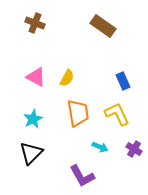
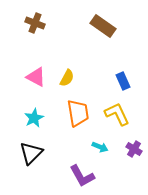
cyan star: moved 1 px right, 1 px up
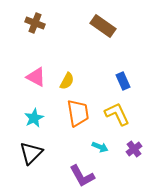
yellow semicircle: moved 3 px down
purple cross: rotated 21 degrees clockwise
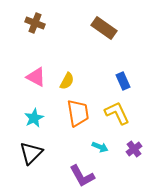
brown rectangle: moved 1 px right, 2 px down
yellow L-shape: moved 1 px up
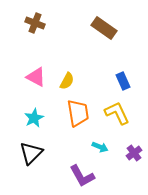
purple cross: moved 4 px down
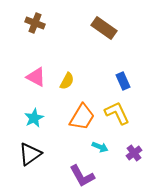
orange trapezoid: moved 4 px right, 4 px down; rotated 40 degrees clockwise
black triangle: moved 1 px left, 1 px down; rotated 10 degrees clockwise
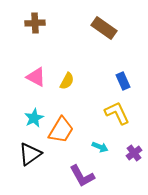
brown cross: rotated 24 degrees counterclockwise
orange trapezoid: moved 21 px left, 13 px down
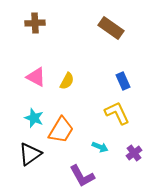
brown rectangle: moved 7 px right
cyan star: rotated 24 degrees counterclockwise
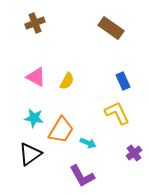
brown cross: rotated 18 degrees counterclockwise
cyan star: rotated 12 degrees counterclockwise
cyan arrow: moved 12 px left, 4 px up
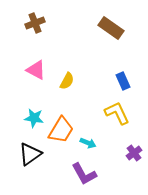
pink triangle: moved 7 px up
purple L-shape: moved 2 px right, 2 px up
